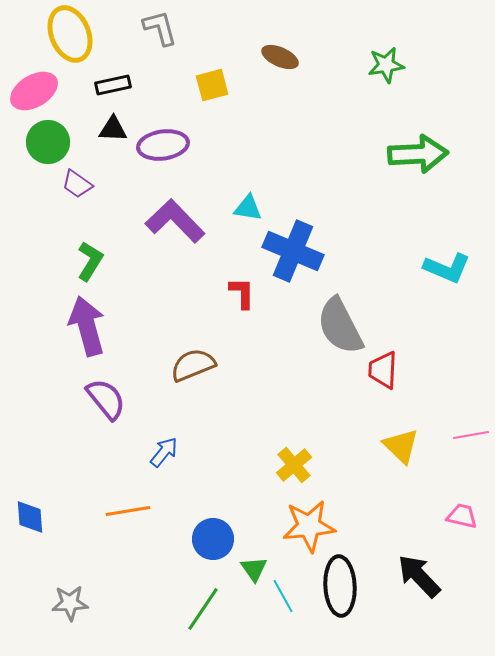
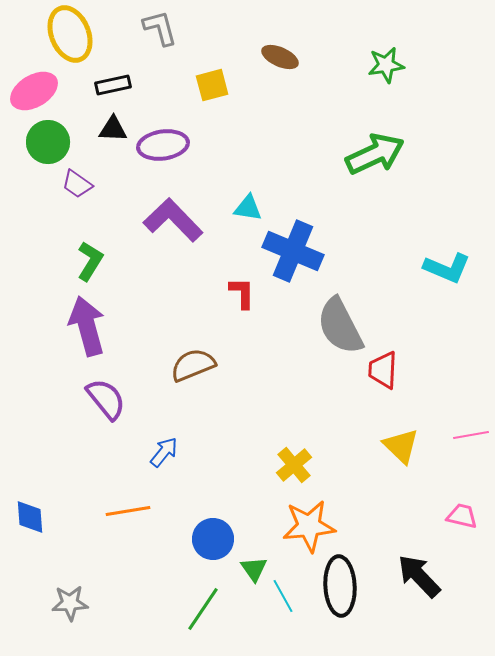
green arrow: moved 43 px left; rotated 22 degrees counterclockwise
purple L-shape: moved 2 px left, 1 px up
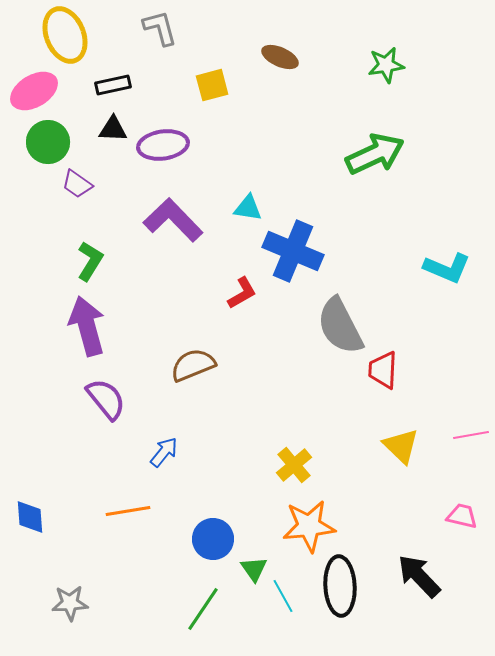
yellow ellipse: moved 5 px left, 1 px down
red L-shape: rotated 60 degrees clockwise
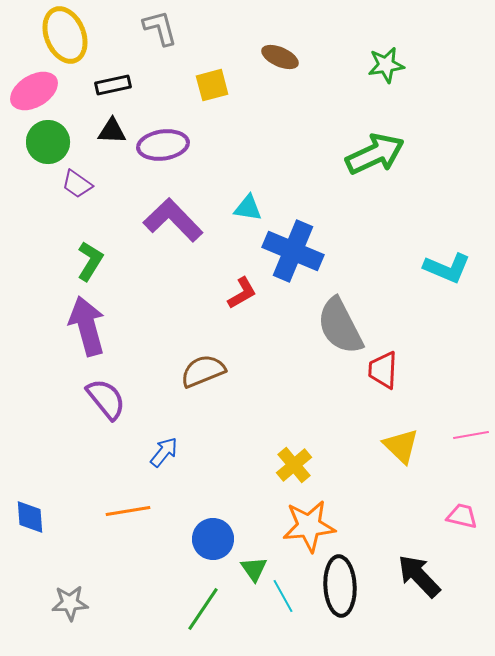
black triangle: moved 1 px left, 2 px down
brown semicircle: moved 10 px right, 6 px down
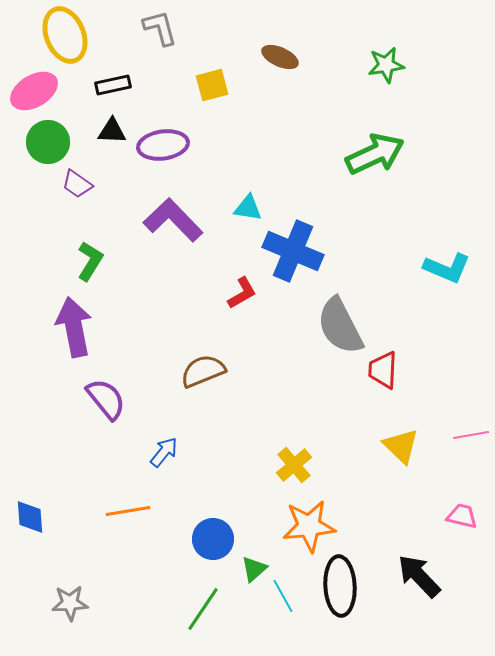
purple arrow: moved 13 px left, 1 px down; rotated 4 degrees clockwise
green triangle: rotated 24 degrees clockwise
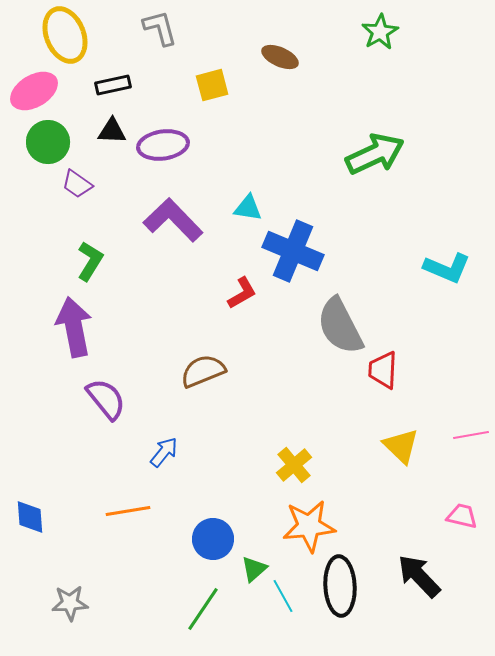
green star: moved 6 px left, 33 px up; rotated 21 degrees counterclockwise
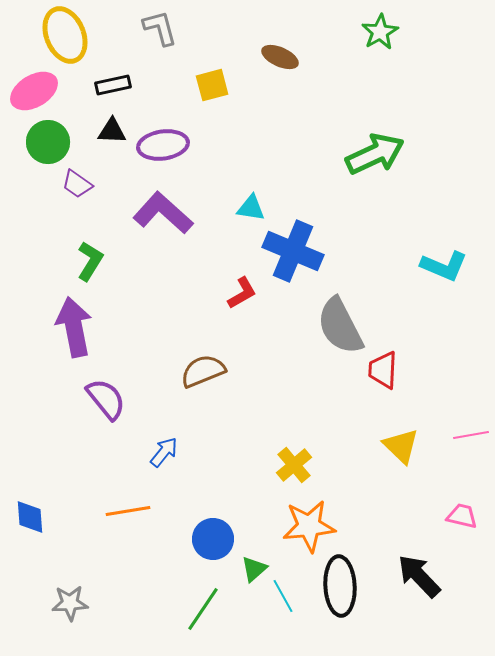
cyan triangle: moved 3 px right
purple L-shape: moved 10 px left, 7 px up; rotated 4 degrees counterclockwise
cyan L-shape: moved 3 px left, 2 px up
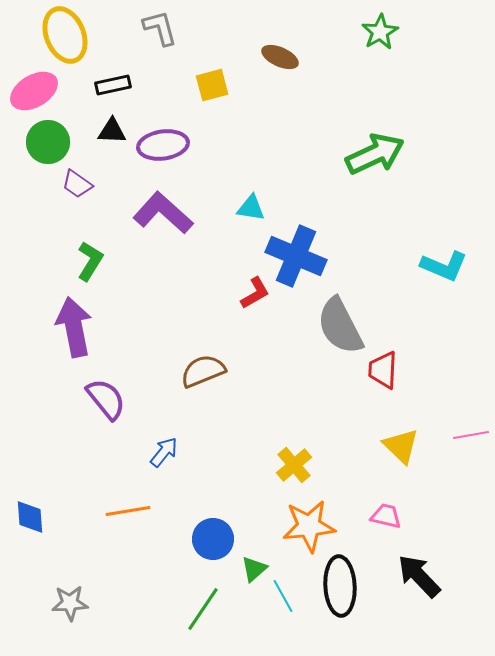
blue cross: moved 3 px right, 5 px down
red L-shape: moved 13 px right
pink trapezoid: moved 76 px left
